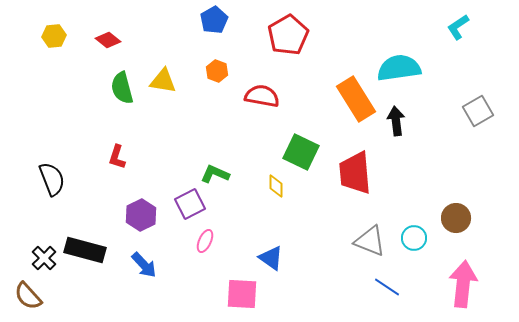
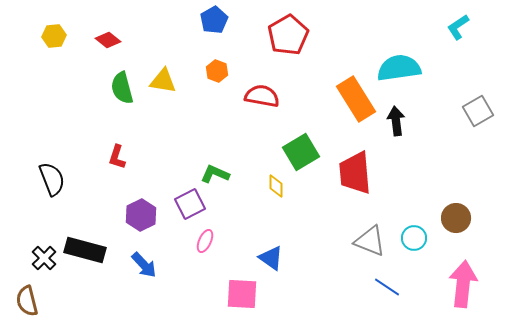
green square: rotated 33 degrees clockwise
brown semicircle: moved 1 px left, 5 px down; rotated 28 degrees clockwise
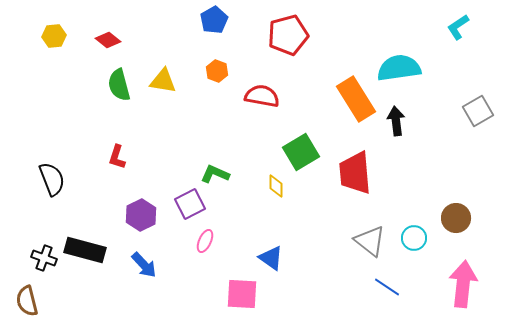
red pentagon: rotated 15 degrees clockwise
green semicircle: moved 3 px left, 3 px up
gray triangle: rotated 16 degrees clockwise
black cross: rotated 25 degrees counterclockwise
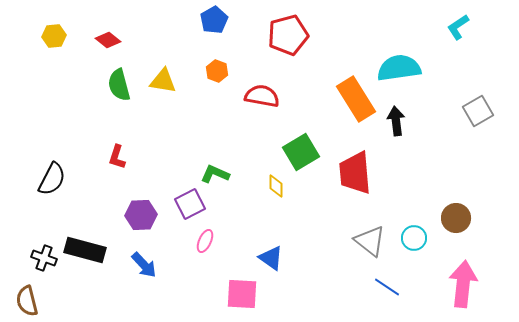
black semicircle: rotated 48 degrees clockwise
purple hexagon: rotated 24 degrees clockwise
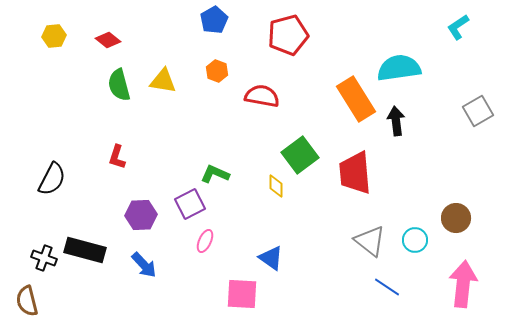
green square: moved 1 px left, 3 px down; rotated 6 degrees counterclockwise
cyan circle: moved 1 px right, 2 px down
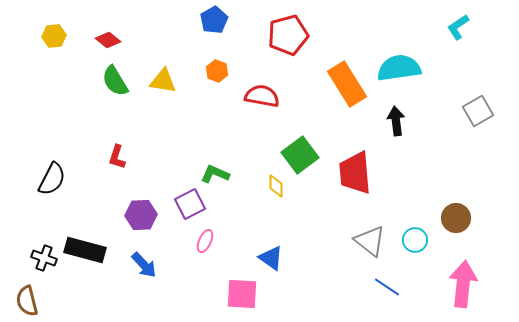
green semicircle: moved 4 px left, 4 px up; rotated 16 degrees counterclockwise
orange rectangle: moved 9 px left, 15 px up
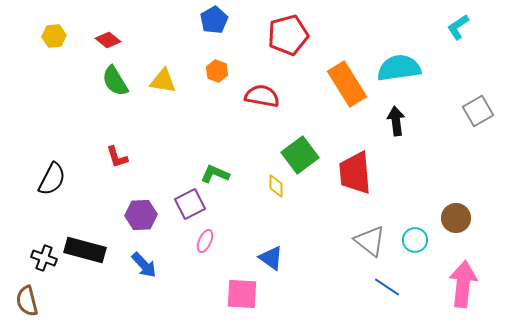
red L-shape: rotated 35 degrees counterclockwise
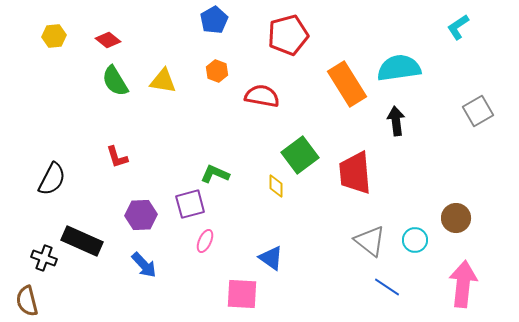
purple square: rotated 12 degrees clockwise
black rectangle: moved 3 px left, 9 px up; rotated 9 degrees clockwise
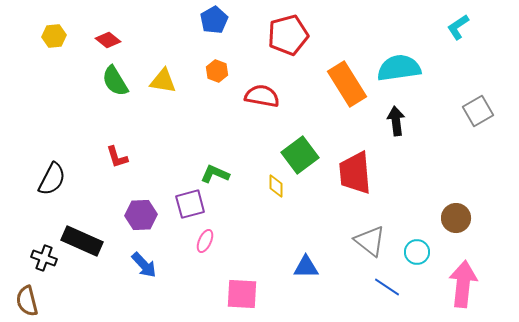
cyan circle: moved 2 px right, 12 px down
blue triangle: moved 35 px right, 9 px down; rotated 36 degrees counterclockwise
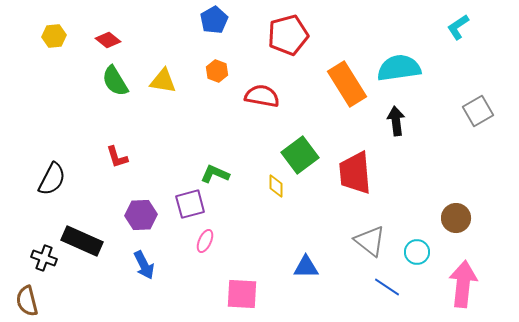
blue arrow: rotated 16 degrees clockwise
